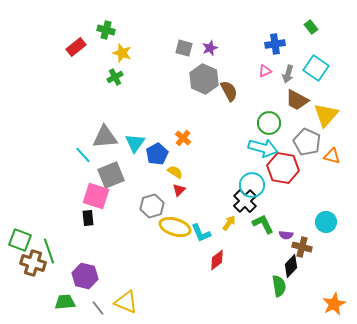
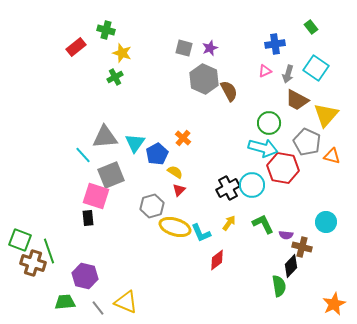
black cross at (245, 201): moved 17 px left, 13 px up; rotated 15 degrees clockwise
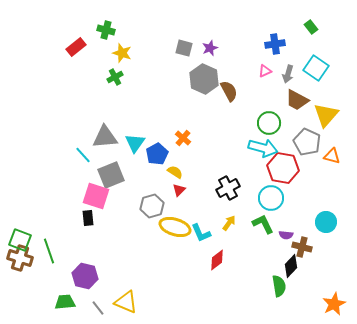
cyan circle at (252, 185): moved 19 px right, 13 px down
brown cross at (33, 263): moved 13 px left, 5 px up
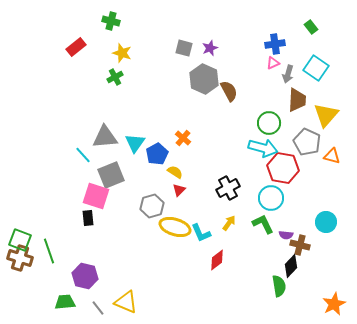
green cross at (106, 30): moved 5 px right, 9 px up
pink triangle at (265, 71): moved 8 px right, 8 px up
brown trapezoid at (297, 100): rotated 115 degrees counterclockwise
brown cross at (302, 247): moved 2 px left, 2 px up
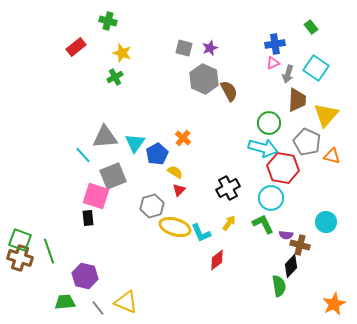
green cross at (111, 21): moved 3 px left
gray square at (111, 175): moved 2 px right, 1 px down
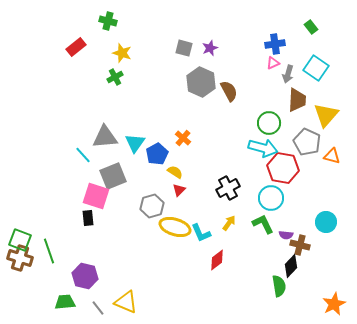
gray hexagon at (204, 79): moved 3 px left, 3 px down
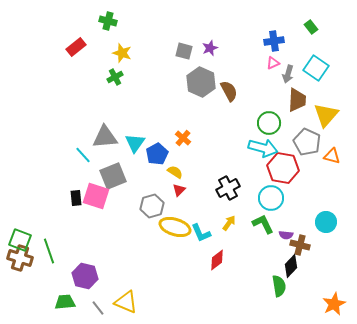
blue cross at (275, 44): moved 1 px left, 3 px up
gray square at (184, 48): moved 3 px down
black rectangle at (88, 218): moved 12 px left, 20 px up
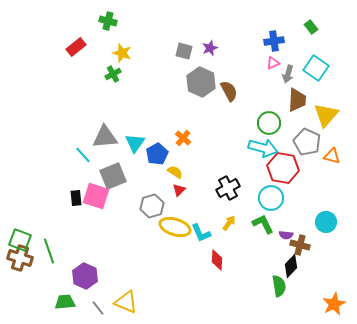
green cross at (115, 77): moved 2 px left, 3 px up
red diamond at (217, 260): rotated 50 degrees counterclockwise
purple hexagon at (85, 276): rotated 10 degrees clockwise
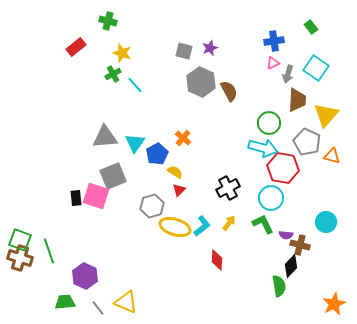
cyan line at (83, 155): moved 52 px right, 70 px up
cyan L-shape at (201, 233): moved 1 px right, 7 px up; rotated 105 degrees counterclockwise
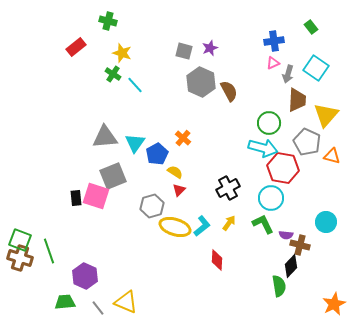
green cross at (113, 74): rotated 28 degrees counterclockwise
